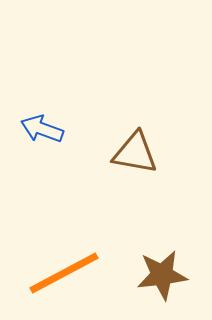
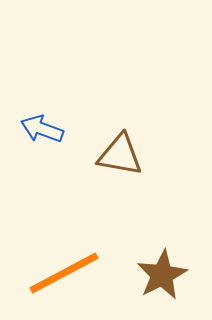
brown triangle: moved 15 px left, 2 px down
brown star: rotated 21 degrees counterclockwise
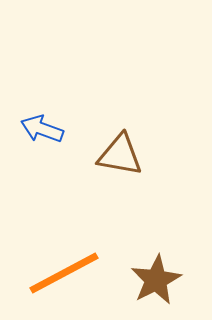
brown star: moved 6 px left, 5 px down
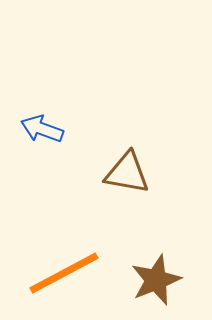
brown triangle: moved 7 px right, 18 px down
brown star: rotated 6 degrees clockwise
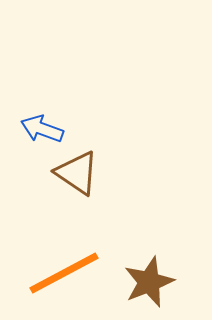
brown triangle: moved 50 px left; rotated 24 degrees clockwise
brown star: moved 7 px left, 2 px down
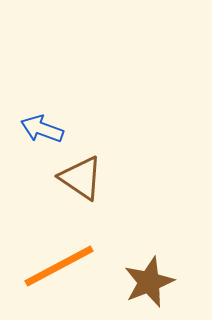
brown triangle: moved 4 px right, 5 px down
orange line: moved 5 px left, 7 px up
